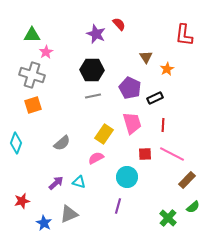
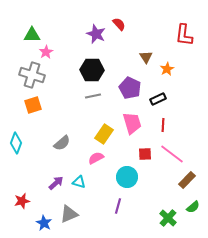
black rectangle: moved 3 px right, 1 px down
pink line: rotated 10 degrees clockwise
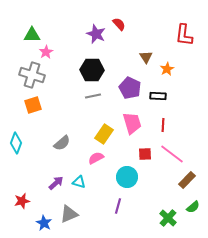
black rectangle: moved 3 px up; rotated 28 degrees clockwise
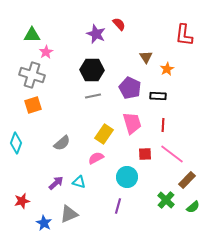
green cross: moved 2 px left, 18 px up
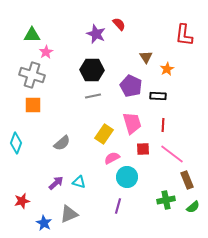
purple pentagon: moved 1 px right, 2 px up
orange square: rotated 18 degrees clockwise
red square: moved 2 px left, 5 px up
pink semicircle: moved 16 px right
brown rectangle: rotated 66 degrees counterclockwise
green cross: rotated 36 degrees clockwise
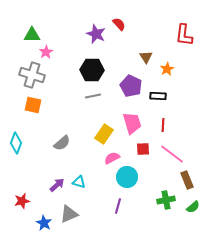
orange square: rotated 12 degrees clockwise
purple arrow: moved 1 px right, 2 px down
